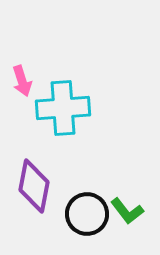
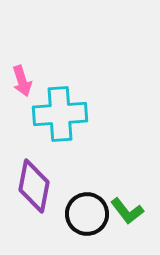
cyan cross: moved 3 px left, 6 px down
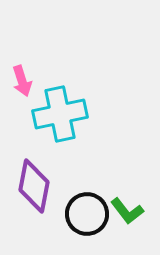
cyan cross: rotated 8 degrees counterclockwise
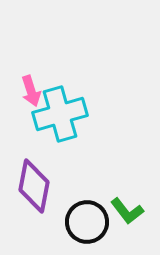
pink arrow: moved 9 px right, 10 px down
cyan cross: rotated 4 degrees counterclockwise
black circle: moved 8 px down
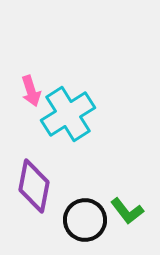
cyan cross: moved 8 px right; rotated 16 degrees counterclockwise
black circle: moved 2 px left, 2 px up
